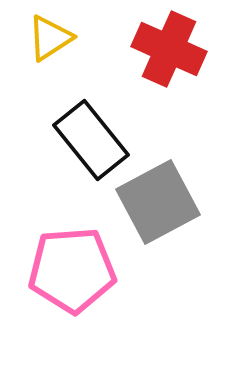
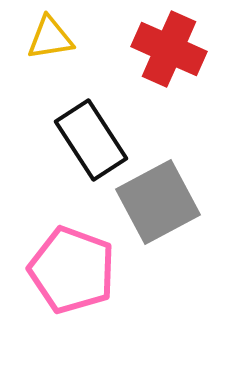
yellow triangle: rotated 24 degrees clockwise
black rectangle: rotated 6 degrees clockwise
pink pentagon: rotated 24 degrees clockwise
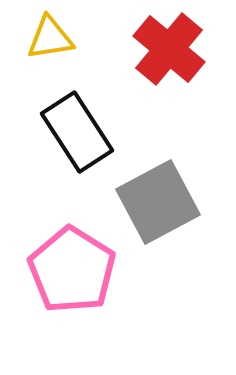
red cross: rotated 16 degrees clockwise
black rectangle: moved 14 px left, 8 px up
pink pentagon: rotated 12 degrees clockwise
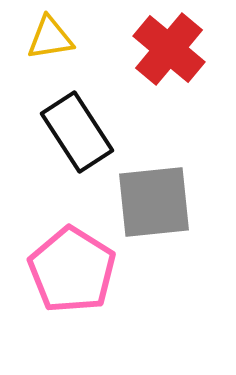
gray square: moved 4 px left; rotated 22 degrees clockwise
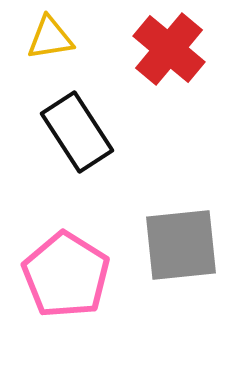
gray square: moved 27 px right, 43 px down
pink pentagon: moved 6 px left, 5 px down
